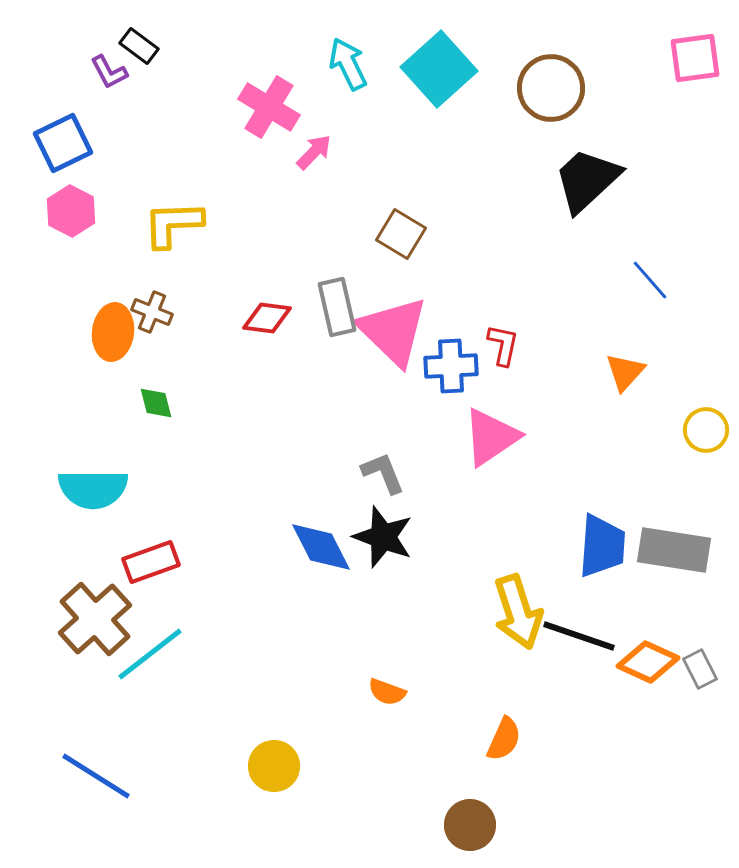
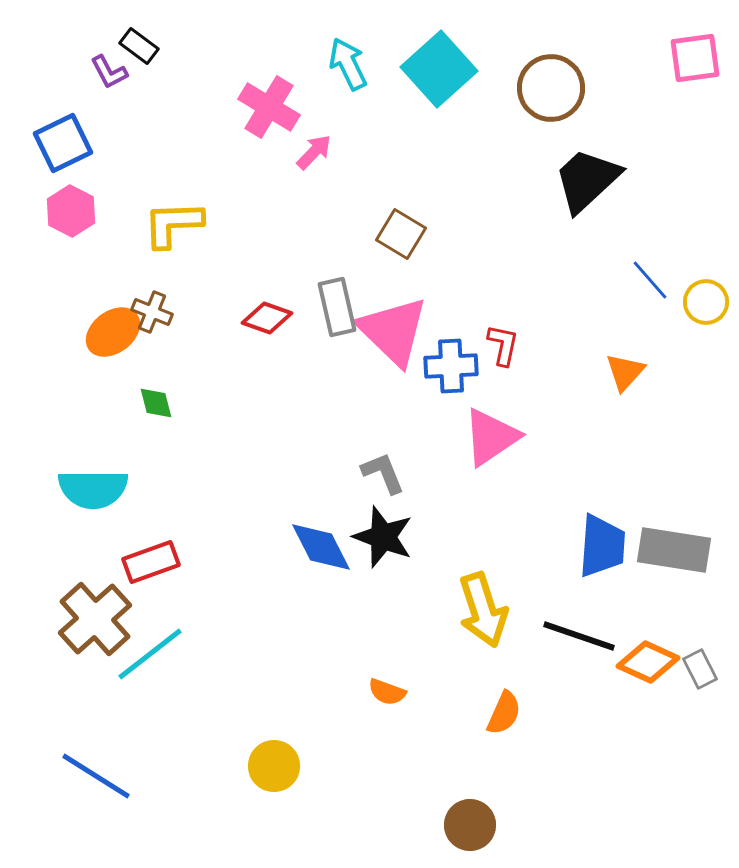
red diamond at (267, 318): rotated 12 degrees clockwise
orange ellipse at (113, 332): rotated 46 degrees clockwise
yellow circle at (706, 430): moved 128 px up
yellow arrow at (518, 612): moved 35 px left, 2 px up
orange semicircle at (504, 739): moved 26 px up
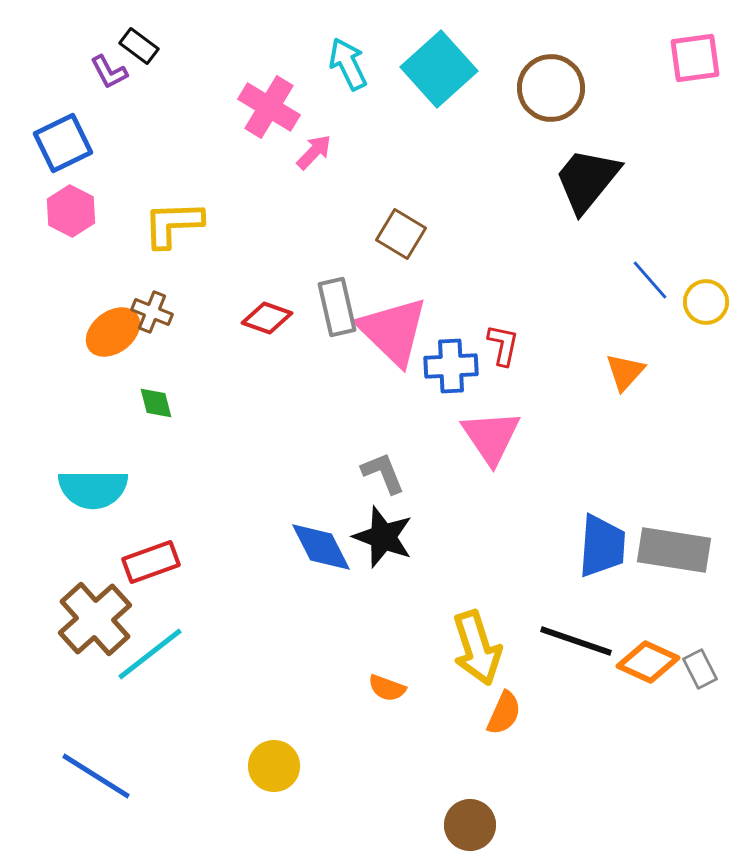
black trapezoid at (587, 180): rotated 8 degrees counterclockwise
pink triangle at (491, 437): rotated 30 degrees counterclockwise
yellow arrow at (483, 610): moved 6 px left, 38 px down
black line at (579, 636): moved 3 px left, 5 px down
orange semicircle at (387, 692): moved 4 px up
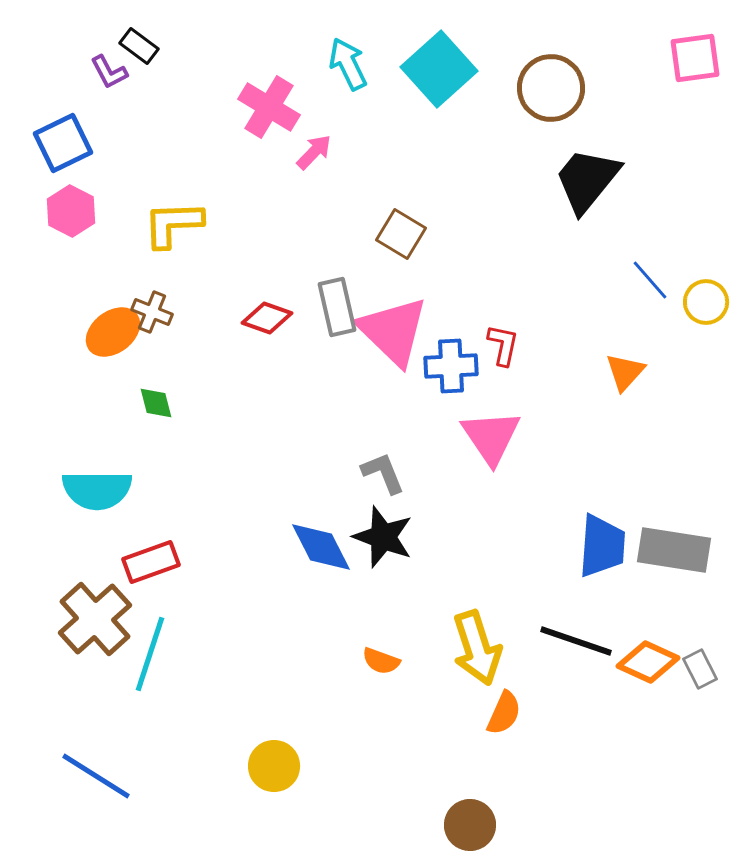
cyan semicircle at (93, 489): moved 4 px right, 1 px down
cyan line at (150, 654): rotated 34 degrees counterclockwise
orange semicircle at (387, 688): moved 6 px left, 27 px up
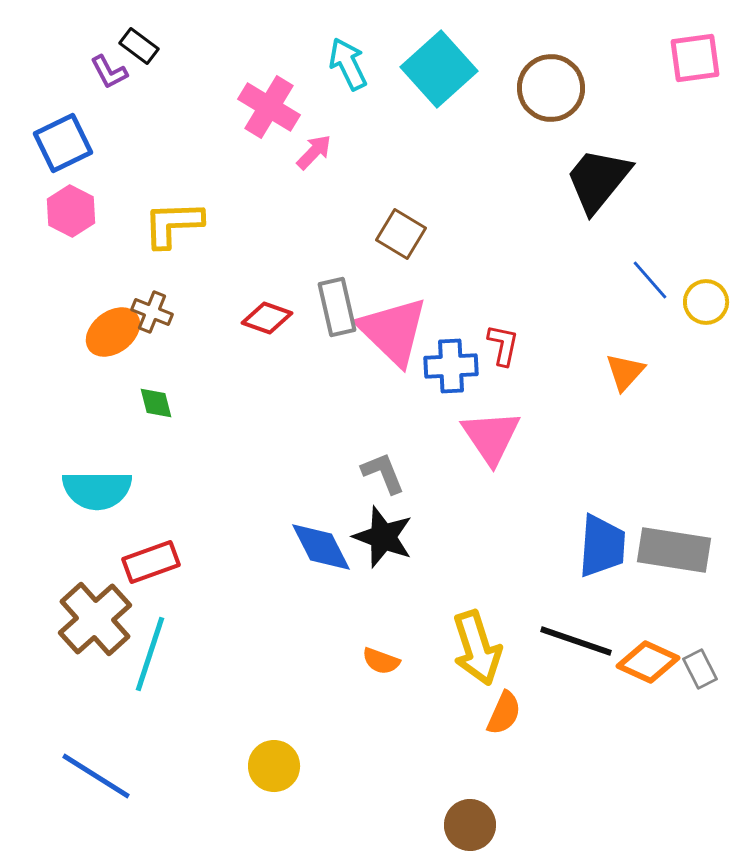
black trapezoid at (587, 180): moved 11 px right
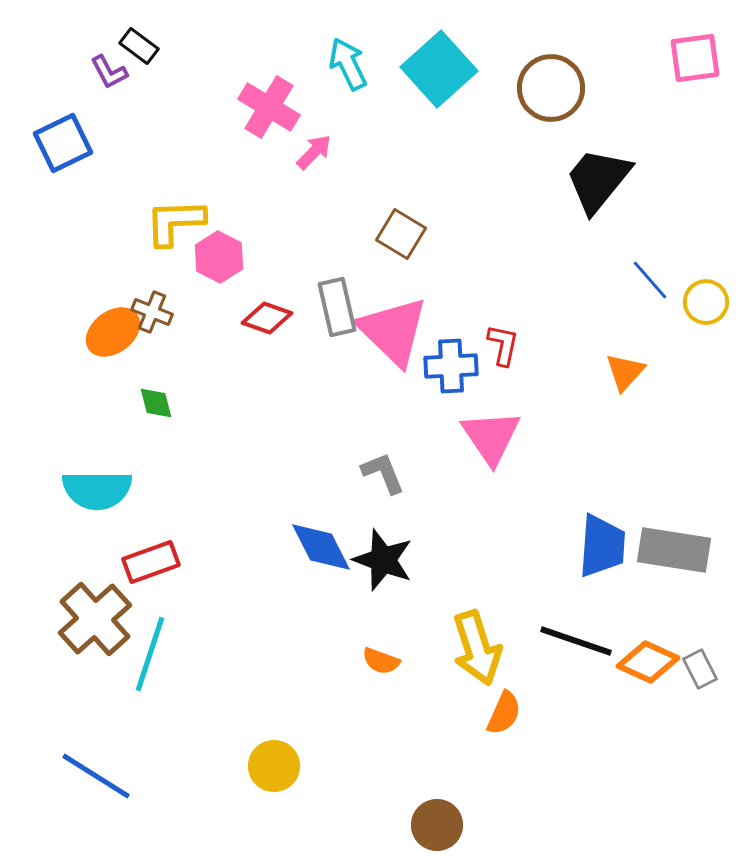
pink hexagon at (71, 211): moved 148 px right, 46 px down
yellow L-shape at (173, 224): moved 2 px right, 2 px up
black star at (383, 537): moved 23 px down
brown circle at (470, 825): moved 33 px left
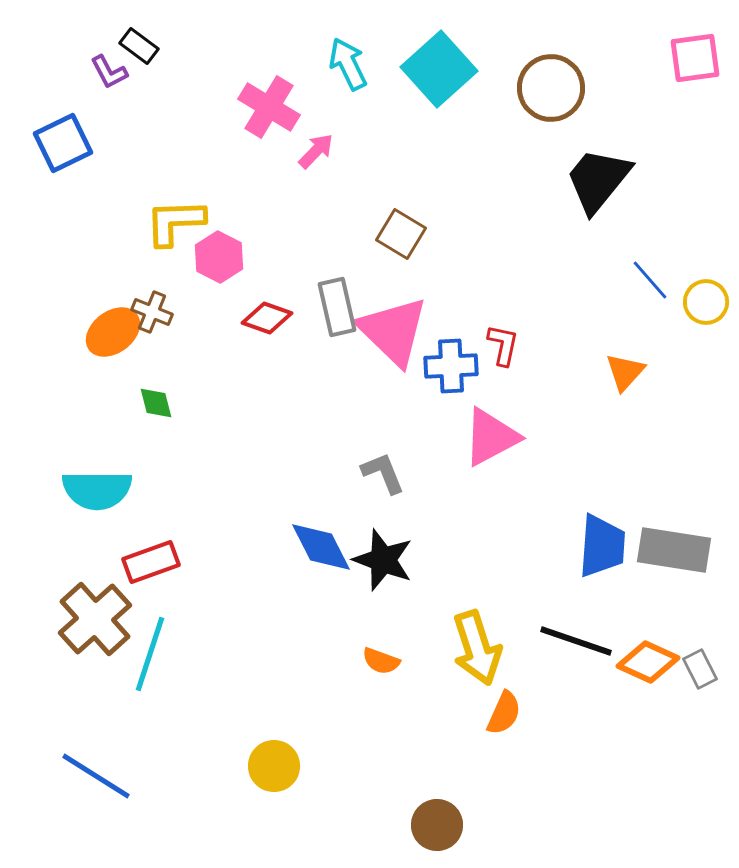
pink arrow at (314, 152): moved 2 px right, 1 px up
pink triangle at (491, 437): rotated 36 degrees clockwise
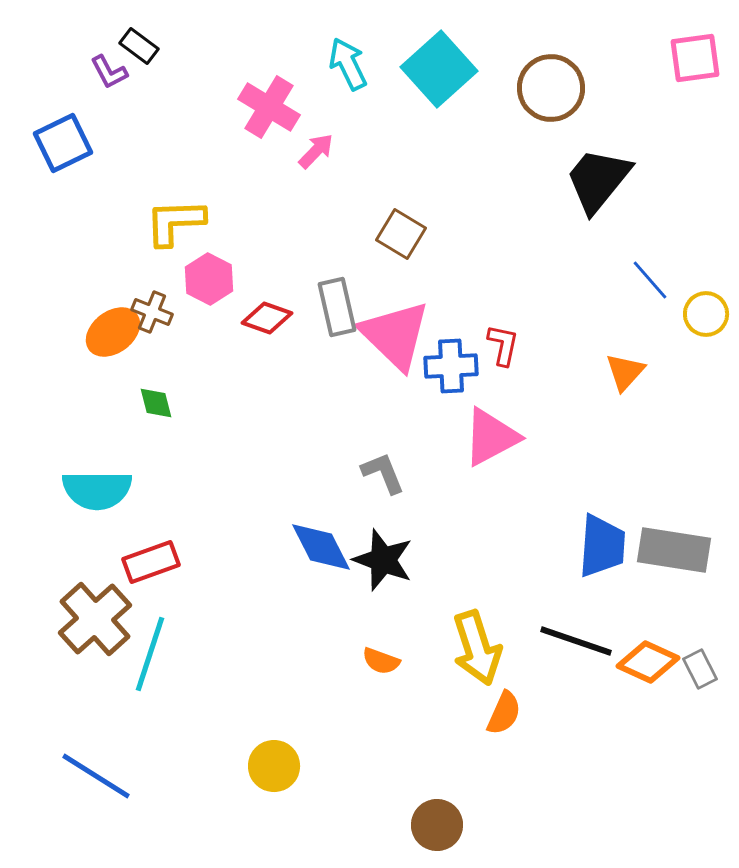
pink hexagon at (219, 257): moved 10 px left, 22 px down
yellow circle at (706, 302): moved 12 px down
pink triangle at (393, 331): moved 2 px right, 4 px down
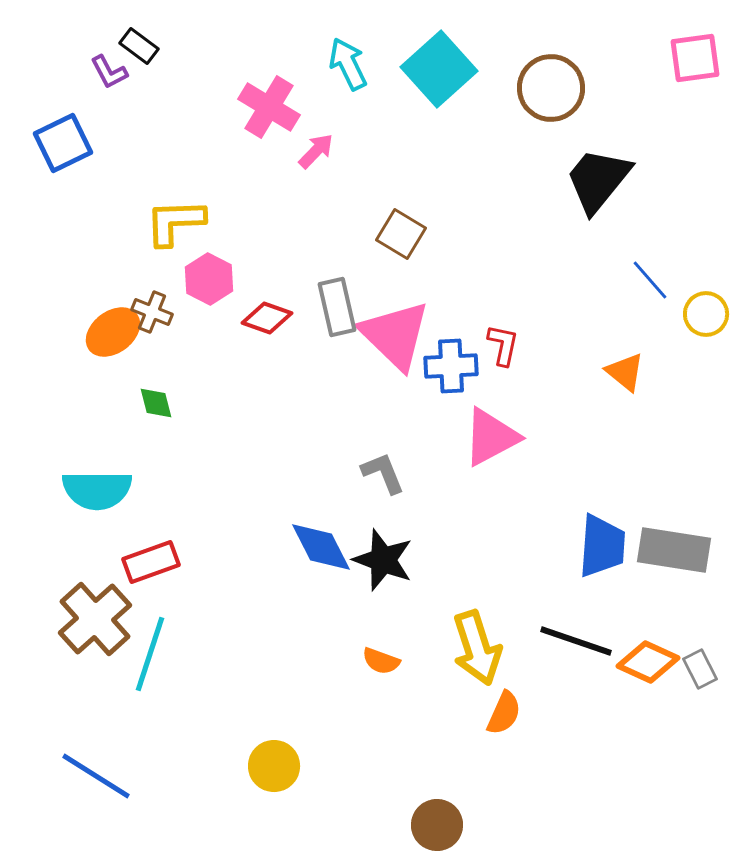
orange triangle at (625, 372): rotated 33 degrees counterclockwise
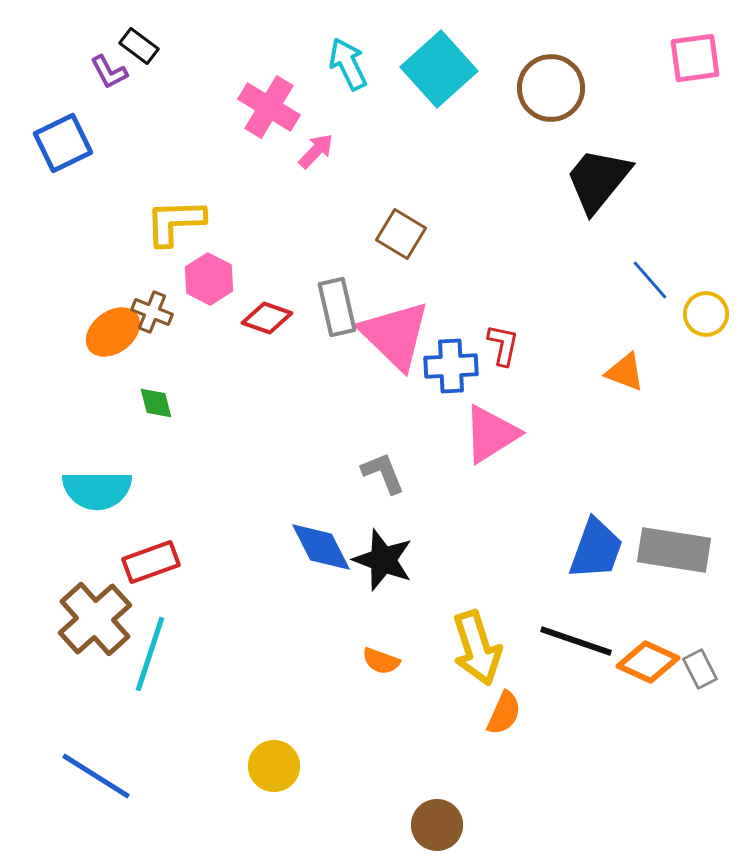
orange triangle at (625, 372): rotated 18 degrees counterclockwise
pink triangle at (491, 437): moved 3 px up; rotated 4 degrees counterclockwise
blue trapezoid at (602, 546): moved 6 px left, 3 px down; rotated 16 degrees clockwise
